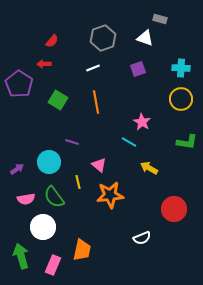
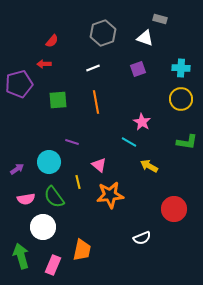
gray hexagon: moved 5 px up
purple pentagon: rotated 24 degrees clockwise
green square: rotated 36 degrees counterclockwise
yellow arrow: moved 2 px up
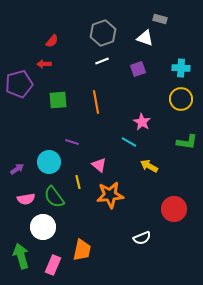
white line: moved 9 px right, 7 px up
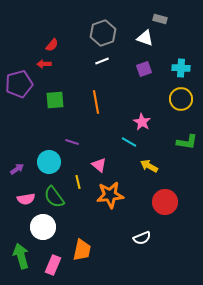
red semicircle: moved 4 px down
purple square: moved 6 px right
green square: moved 3 px left
red circle: moved 9 px left, 7 px up
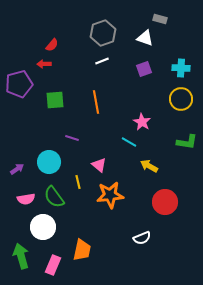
purple line: moved 4 px up
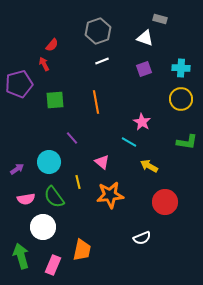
gray hexagon: moved 5 px left, 2 px up
red arrow: rotated 64 degrees clockwise
purple line: rotated 32 degrees clockwise
pink triangle: moved 3 px right, 3 px up
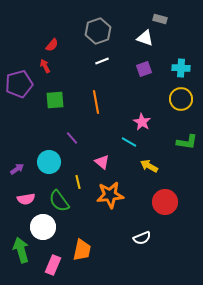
red arrow: moved 1 px right, 2 px down
green semicircle: moved 5 px right, 4 px down
green arrow: moved 6 px up
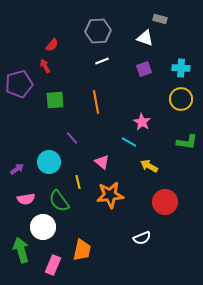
gray hexagon: rotated 15 degrees clockwise
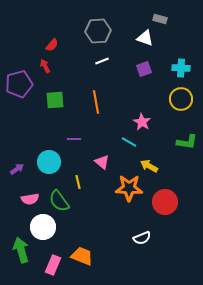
purple line: moved 2 px right, 1 px down; rotated 48 degrees counterclockwise
orange star: moved 19 px right, 7 px up; rotated 8 degrees clockwise
pink semicircle: moved 4 px right
orange trapezoid: moved 6 px down; rotated 80 degrees counterclockwise
